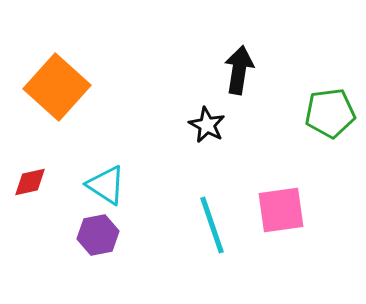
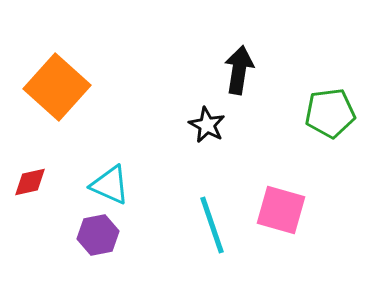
cyan triangle: moved 4 px right; rotated 9 degrees counterclockwise
pink square: rotated 24 degrees clockwise
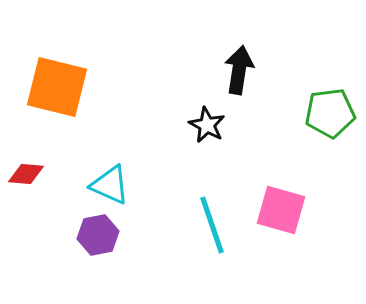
orange square: rotated 28 degrees counterclockwise
red diamond: moved 4 px left, 8 px up; rotated 18 degrees clockwise
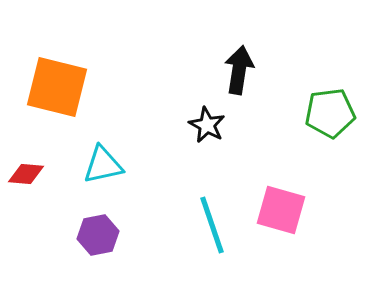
cyan triangle: moved 7 px left, 20 px up; rotated 36 degrees counterclockwise
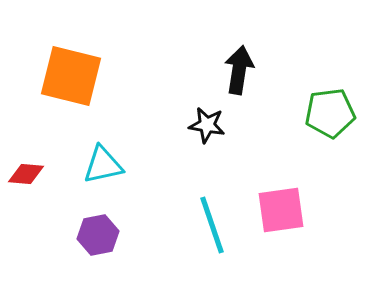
orange square: moved 14 px right, 11 px up
black star: rotated 18 degrees counterclockwise
pink square: rotated 24 degrees counterclockwise
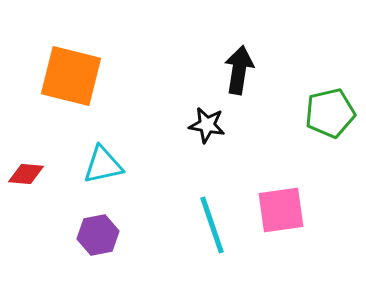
green pentagon: rotated 6 degrees counterclockwise
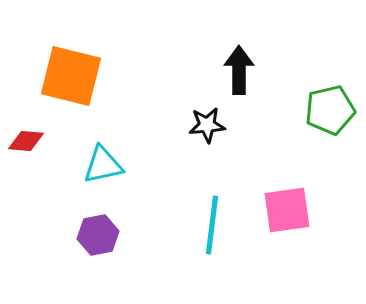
black arrow: rotated 9 degrees counterclockwise
green pentagon: moved 3 px up
black star: rotated 15 degrees counterclockwise
red diamond: moved 33 px up
pink square: moved 6 px right
cyan line: rotated 26 degrees clockwise
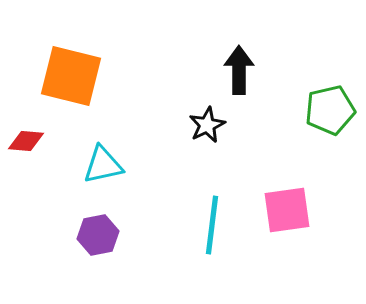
black star: rotated 21 degrees counterclockwise
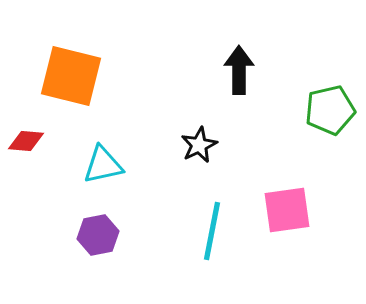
black star: moved 8 px left, 20 px down
cyan line: moved 6 px down; rotated 4 degrees clockwise
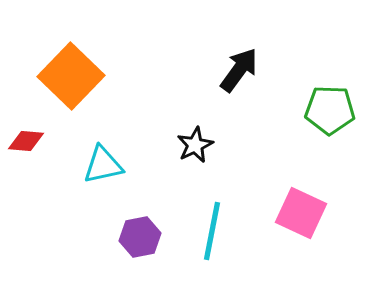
black arrow: rotated 36 degrees clockwise
orange square: rotated 30 degrees clockwise
green pentagon: rotated 15 degrees clockwise
black star: moved 4 px left
pink square: moved 14 px right, 3 px down; rotated 33 degrees clockwise
purple hexagon: moved 42 px right, 2 px down
